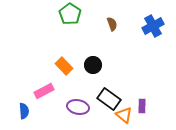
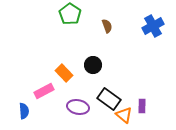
brown semicircle: moved 5 px left, 2 px down
orange rectangle: moved 7 px down
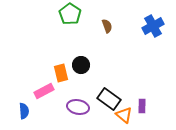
black circle: moved 12 px left
orange rectangle: moved 3 px left; rotated 30 degrees clockwise
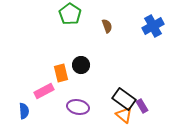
black rectangle: moved 15 px right
purple rectangle: rotated 32 degrees counterclockwise
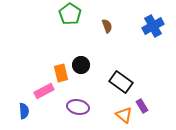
black rectangle: moved 3 px left, 17 px up
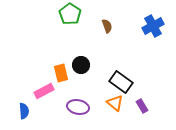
orange triangle: moved 9 px left, 12 px up
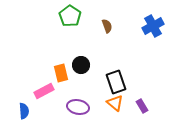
green pentagon: moved 2 px down
black rectangle: moved 5 px left; rotated 35 degrees clockwise
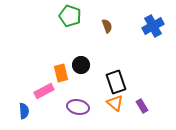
green pentagon: rotated 15 degrees counterclockwise
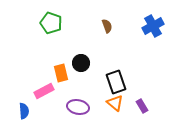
green pentagon: moved 19 px left, 7 px down
black circle: moved 2 px up
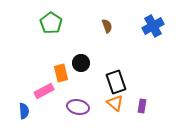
green pentagon: rotated 15 degrees clockwise
purple rectangle: rotated 40 degrees clockwise
